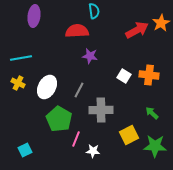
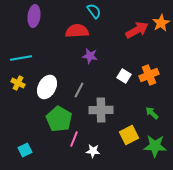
cyan semicircle: rotated 28 degrees counterclockwise
orange cross: rotated 30 degrees counterclockwise
pink line: moved 2 px left
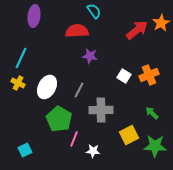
red arrow: rotated 10 degrees counterclockwise
cyan line: rotated 55 degrees counterclockwise
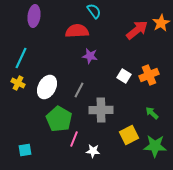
cyan square: rotated 16 degrees clockwise
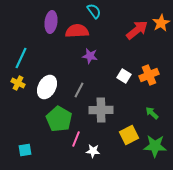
purple ellipse: moved 17 px right, 6 px down
pink line: moved 2 px right
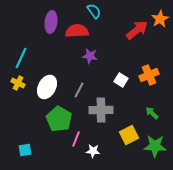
orange star: moved 1 px left, 4 px up
white square: moved 3 px left, 4 px down
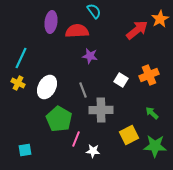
gray line: moved 4 px right; rotated 49 degrees counterclockwise
